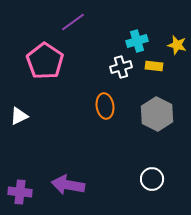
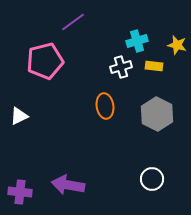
pink pentagon: rotated 24 degrees clockwise
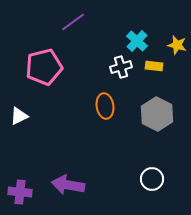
cyan cross: rotated 30 degrees counterclockwise
pink pentagon: moved 1 px left, 6 px down
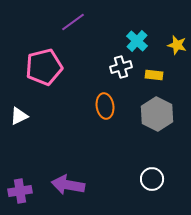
yellow rectangle: moved 9 px down
purple cross: moved 1 px up; rotated 15 degrees counterclockwise
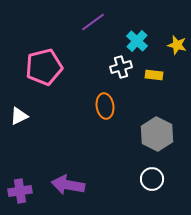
purple line: moved 20 px right
gray hexagon: moved 20 px down
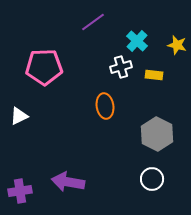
pink pentagon: rotated 12 degrees clockwise
purple arrow: moved 3 px up
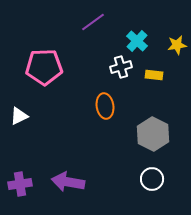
yellow star: rotated 24 degrees counterclockwise
gray hexagon: moved 4 px left
purple cross: moved 7 px up
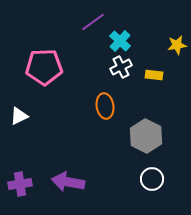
cyan cross: moved 17 px left
white cross: rotated 10 degrees counterclockwise
gray hexagon: moved 7 px left, 2 px down
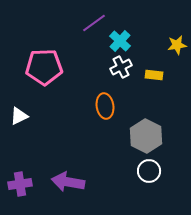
purple line: moved 1 px right, 1 px down
white circle: moved 3 px left, 8 px up
